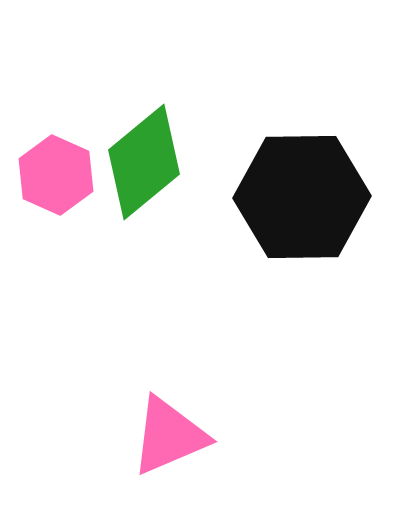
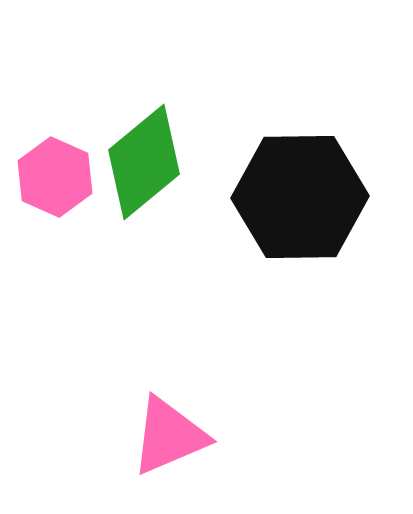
pink hexagon: moved 1 px left, 2 px down
black hexagon: moved 2 px left
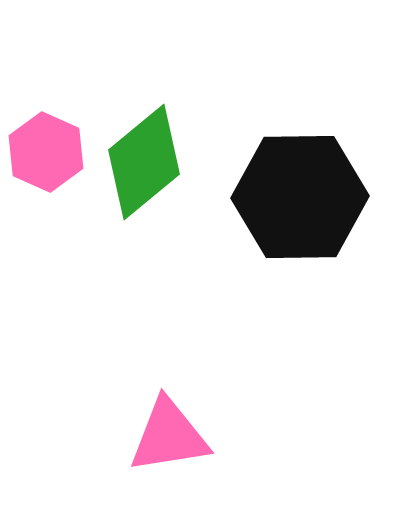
pink hexagon: moved 9 px left, 25 px up
pink triangle: rotated 14 degrees clockwise
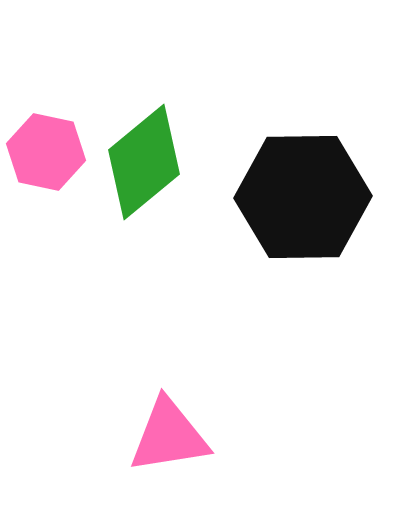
pink hexagon: rotated 12 degrees counterclockwise
black hexagon: moved 3 px right
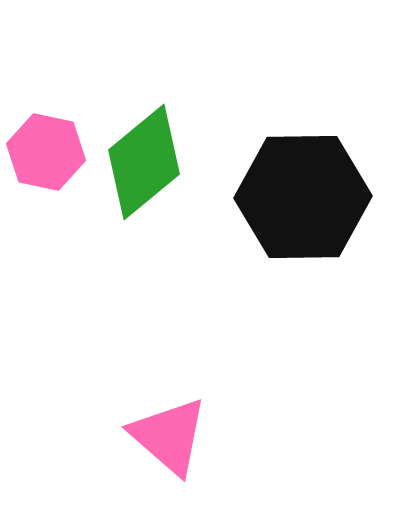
pink triangle: rotated 50 degrees clockwise
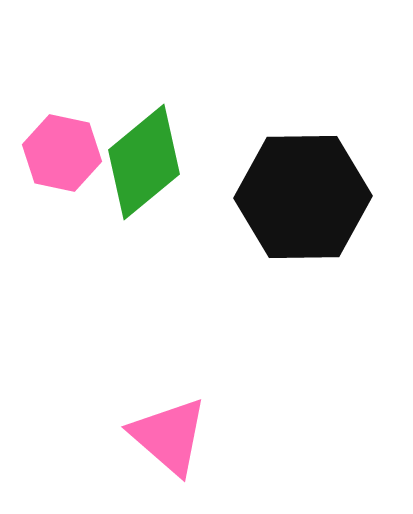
pink hexagon: moved 16 px right, 1 px down
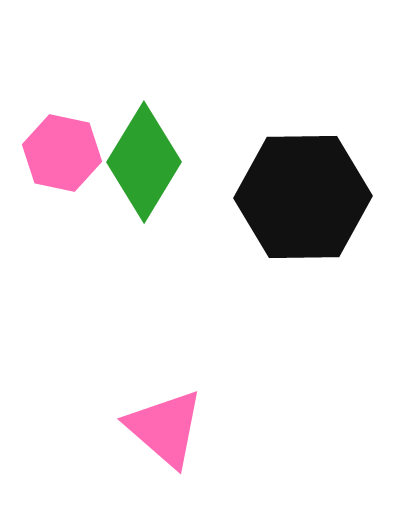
green diamond: rotated 19 degrees counterclockwise
pink triangle: moved 4 px left, 8 px up
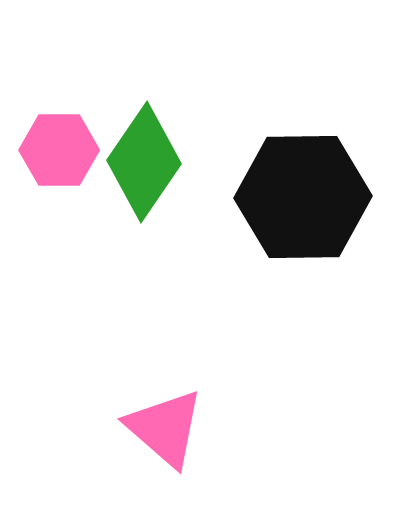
pink hexagon: moved 3 px left, 3 px up; rotated 12 degrees counterclockwise
green diamond: rotated 3 degrees clockwise
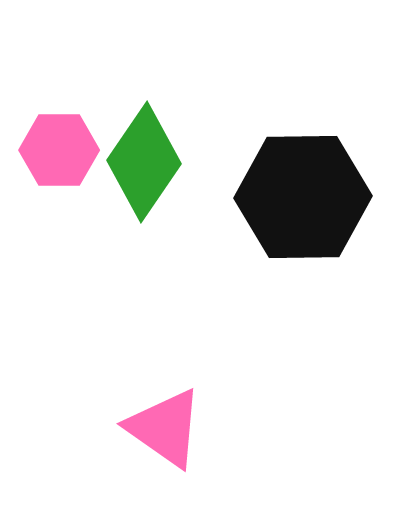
pink triangle: rotated 6 degrees counterclockwise
